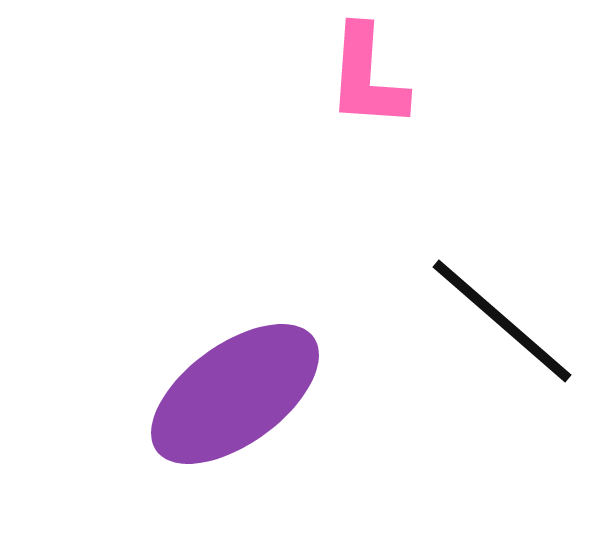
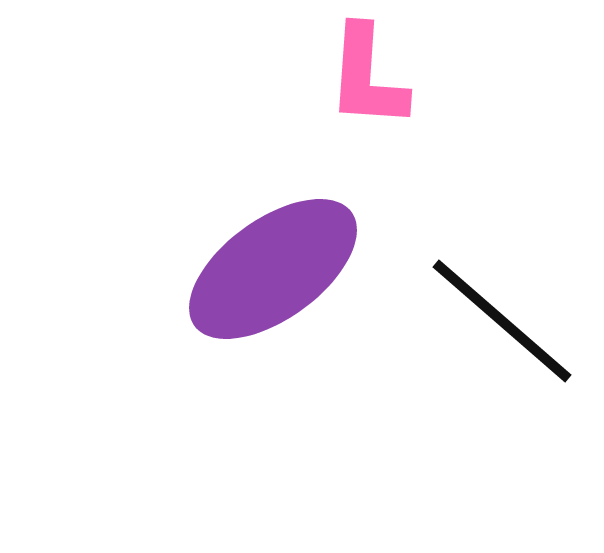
purple ellipse: moved 38 px right, 125 px up
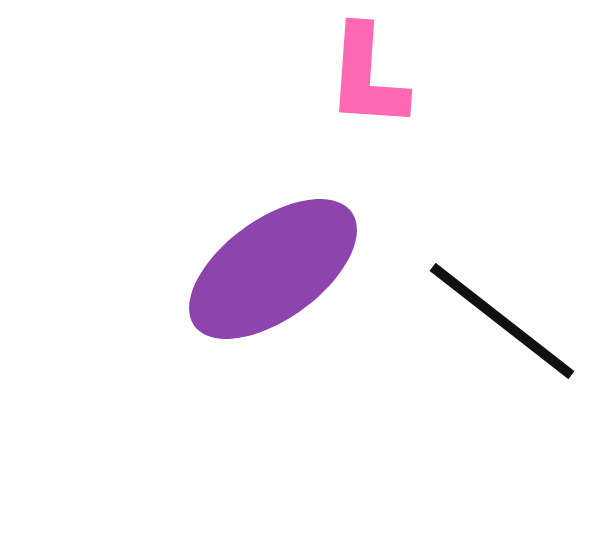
black line: rotated 3 degrees counterclockwise
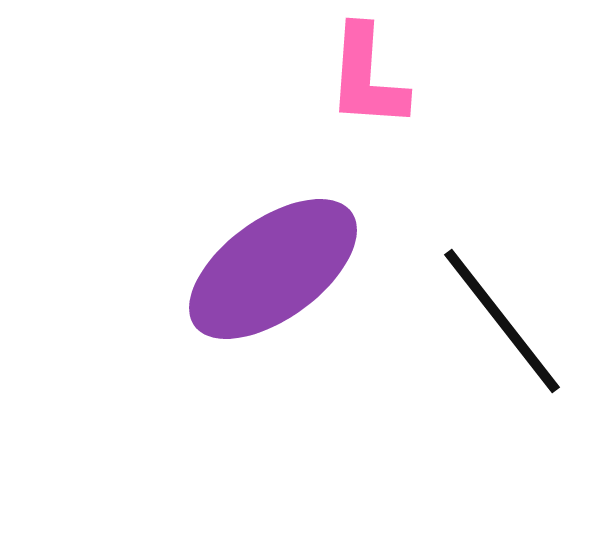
black line: rotated 14 degrees clockwise
